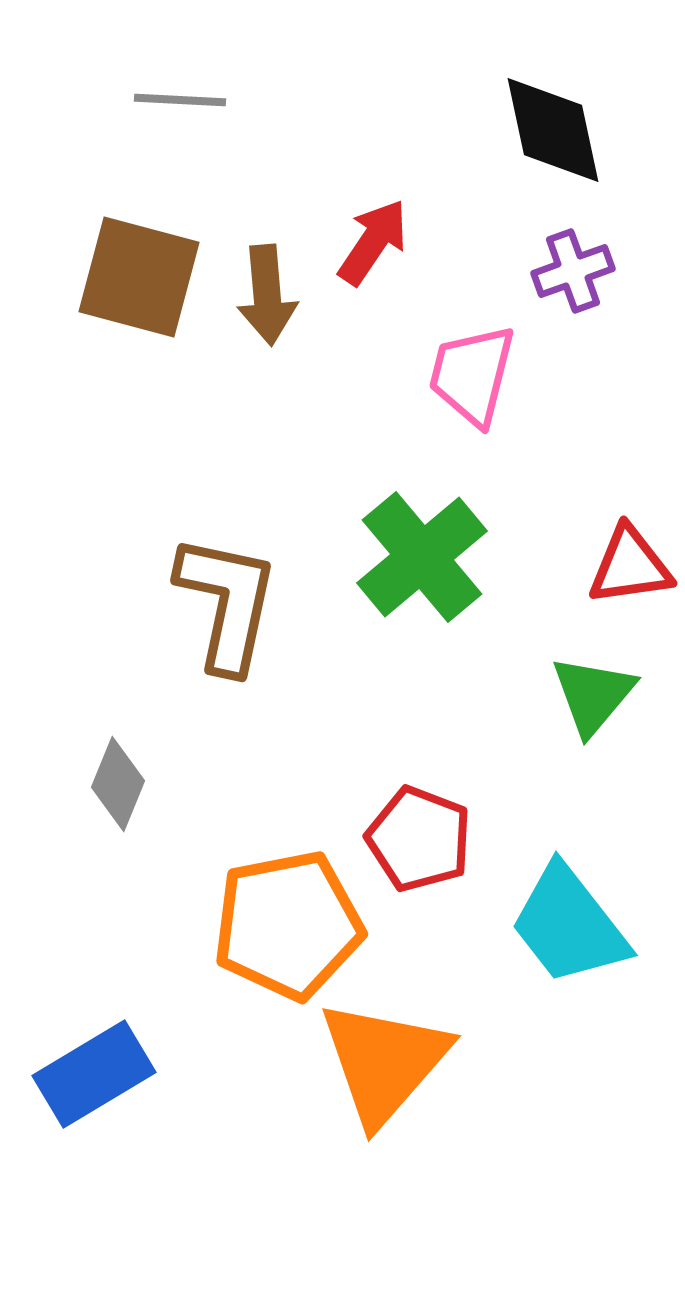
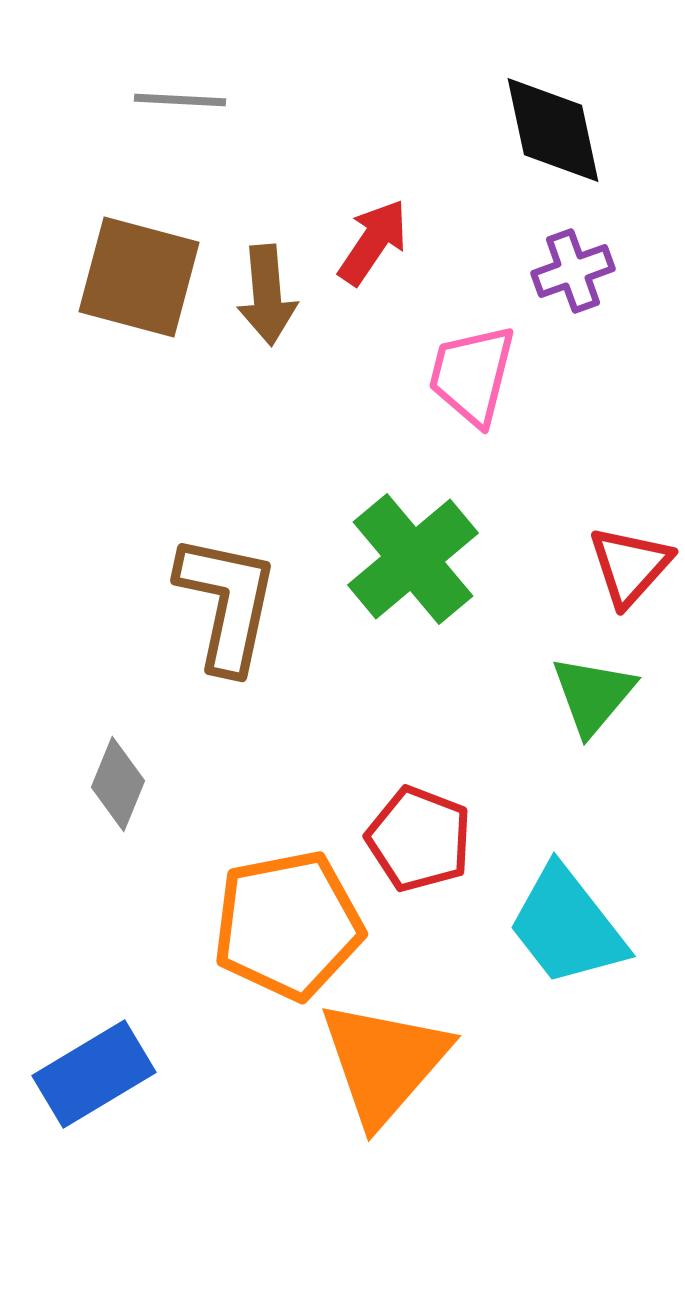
green cross: moved 9 px left, 2 px down
red triangle: rotated 40 degrees counterclockwise
cyan trapezoid: moved 2 px left, 1 px down
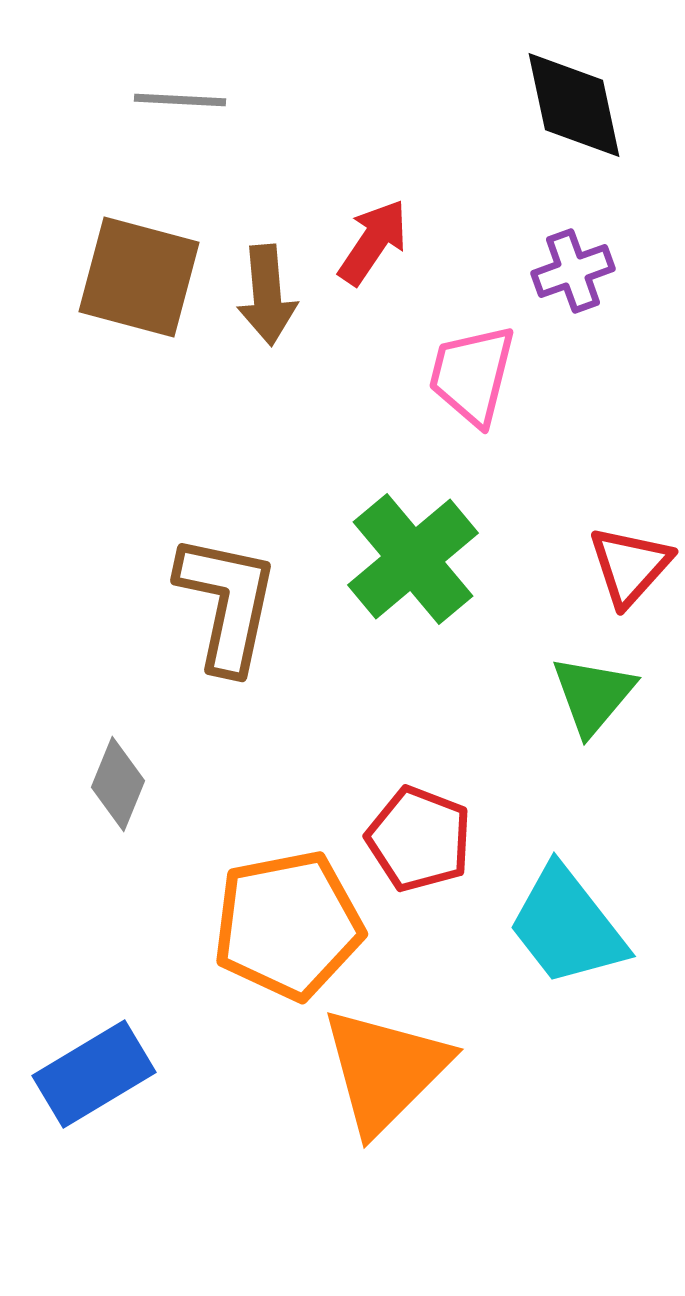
black diamond: moved 21 px right, 25 px up
orange triangle: moved 1 px right, 8 px down; rotated 4 degrees clockwise
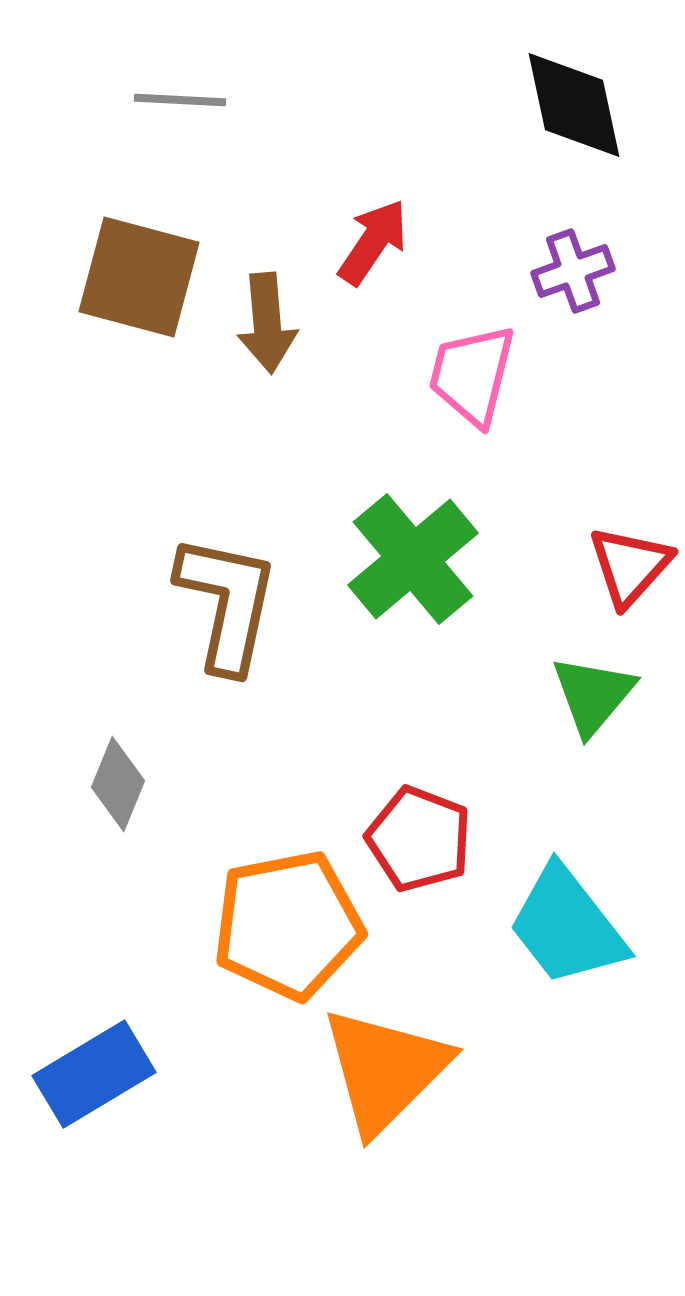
brown arrow: moved 28 px down
